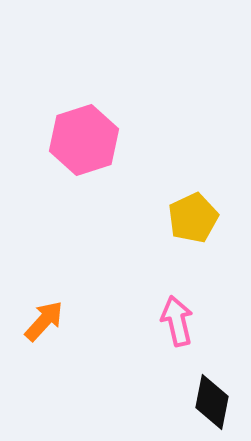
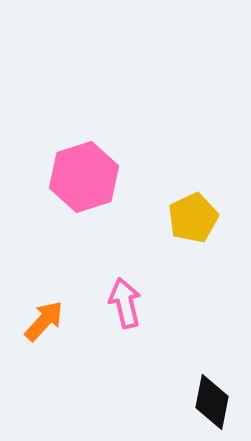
pink hexagon: moved 37 px down
pink arrow: moved 52 px left, 18 px up
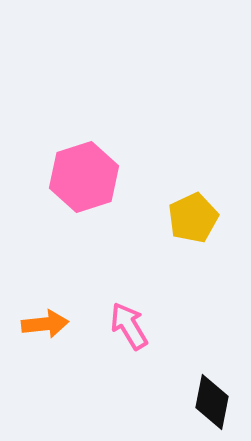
pink arrow: moved 4 px right, 23 px down; rotated 18 degrees counterclockwise
orange arrow: moved 1 px right, 3 px down; rotated 42 degrees clockwise
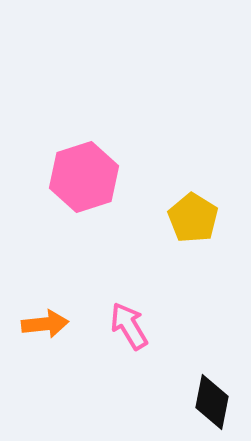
yellow pentagon: rotated 15 degrees counterclockwise
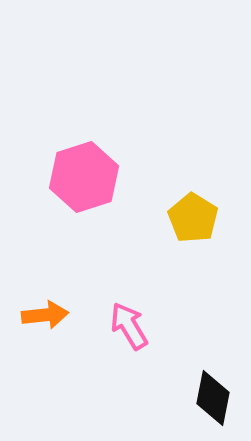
orange arrow: moved 9 px up
black diamond: moved 1 px right, 4 px up
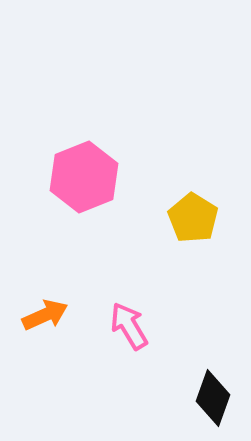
pink hexagon: rotated 4 degrees counterclockwise
orange arrow: rotated 18 degrees counterclockwise
black diamond: rotated 8 degrees clockwise
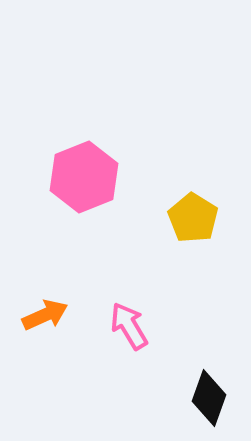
black diamond: moved 4 px left
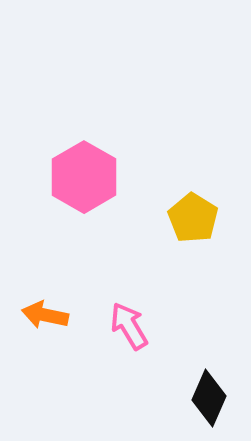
pink hexagon: rotated 8 degrees counterclockwise
orange arrow: rotated 144 degrees counterclockwise
black diamond: rotated 4 degrees clockwise
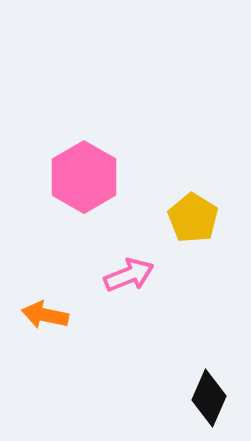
pink arrow: moved 51 px up; rotated 99 degrees clockwise
